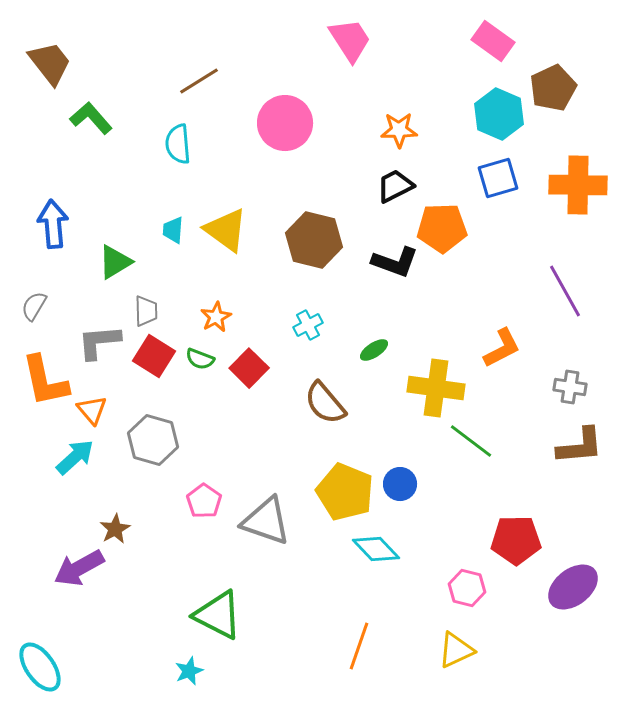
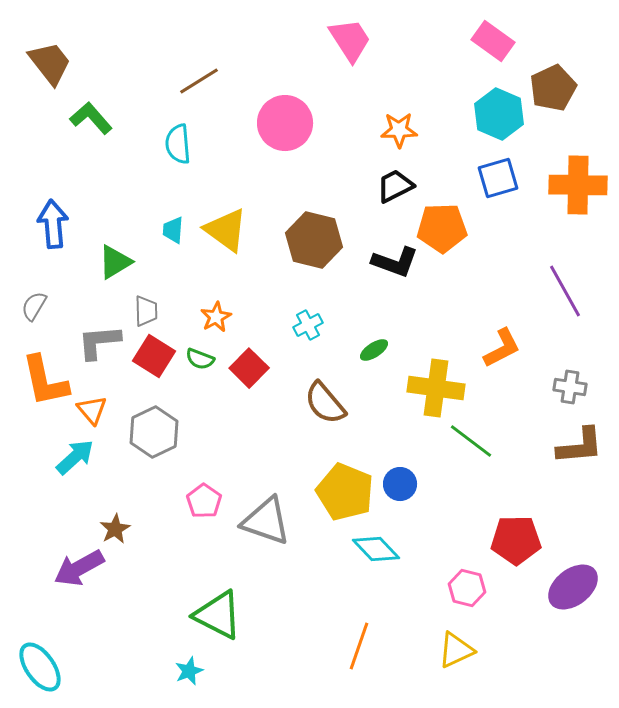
gray hexagon at (153, 440): moved 1 px right, 8 px up; rotated 18 degrees clockwise
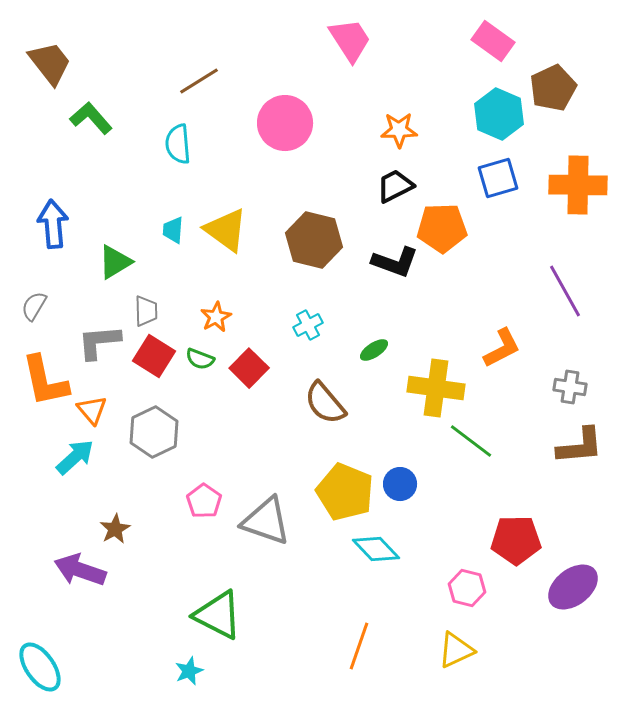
purple arrow at (79, 568): moved 1 px right, 2 px down; rotated 48 degrees clockwise
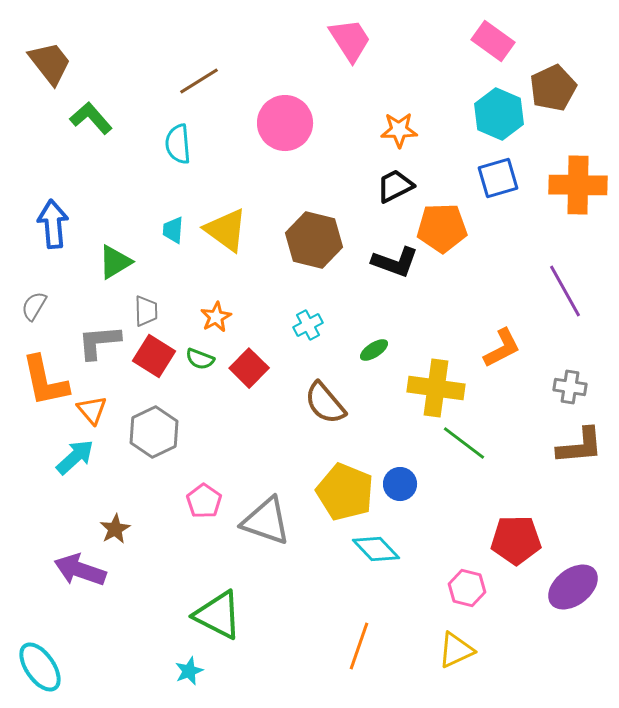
green line at (471, 441): moved 7 px left, 2 px down
